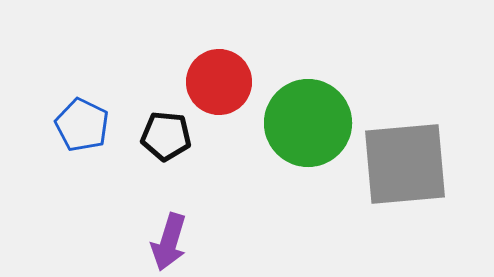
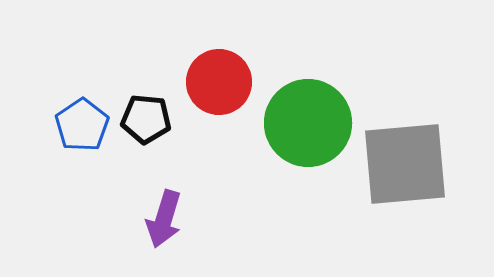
blue pentagon: rotated 12 degrees clockwise
black pentagon: moved 20 px left, 17 px up
purple arrow: moved 5 px left, 23 px up
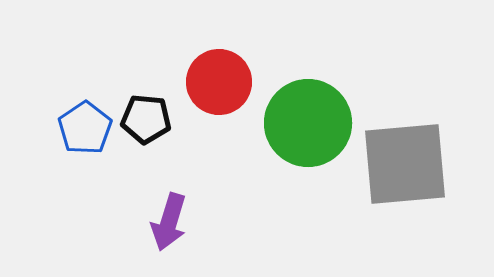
blue pentagon: moved 3 px right, 3 px down
purple arrow: moved 5 px right, 3 px down
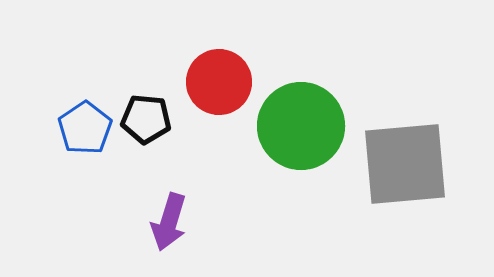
green circle: moved 7 px left, 3 px down
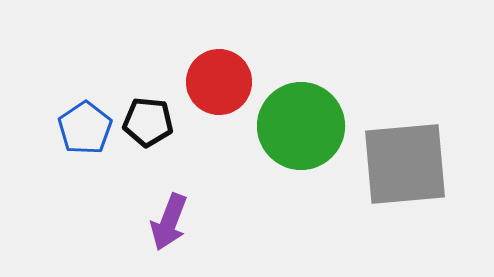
black pentagon: moved 2 px right, 3 px down
purple arrow: rotated 4 degrees clockwise
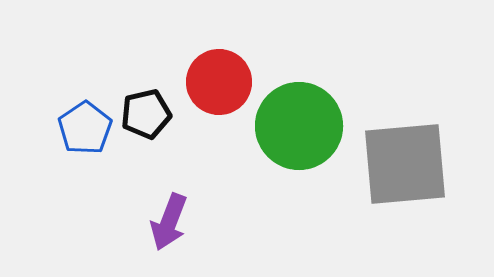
black pentagon: moved 2 px left, 8 px up; rotated 18 degrees counterclockwise
green circle: moved 2 px left
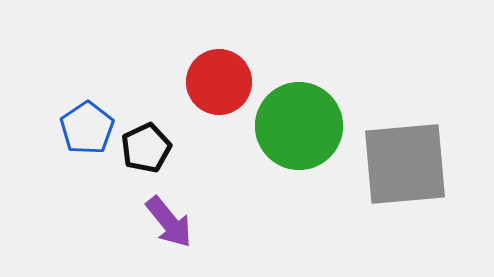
black pentagon: moved 34 px down; rotated 12 degrees counterclockwise
blue pentagon: moved 2 px right
purple arrow: rotated 60 degrees counterclockwise
